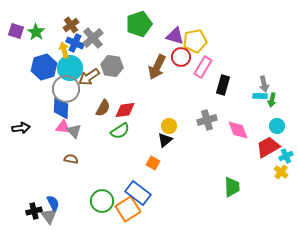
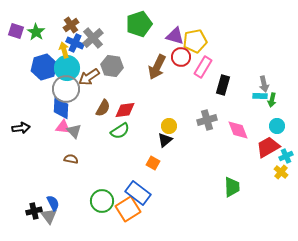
cyan circle at (70, 68): moved 3 px left
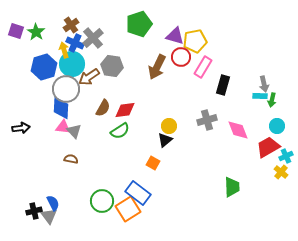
cyan circle at (67, 68): moved 5 px right, 4 px up
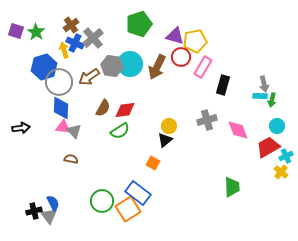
cyan circle at (72, 64): moved 58 px right
gray circle at (66, 89): moved 7 px left, 7 px up
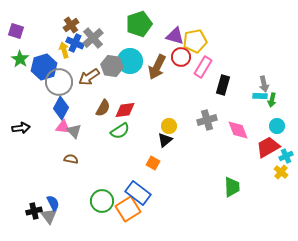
green star at (36, 32): moved 16 px left, 27 px down
cyan circle at (130, 64): moved 3 px up
blue diamond at (61, 108): rotated 25 degrees clockwise
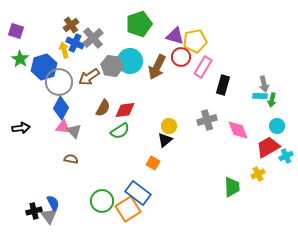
yellow cross at (281, 172): moved 23 px left, 2 px down; rotated 24 degrees clockwise
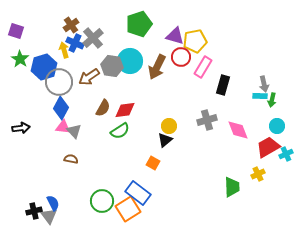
cyan cross at (286, 156): moved 2 px up
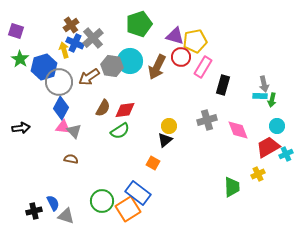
gray triangle at (49, 216): moved 17 px right; rotated 36 degrees counterclockwise
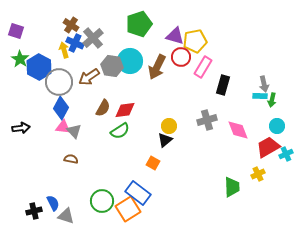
brown cross at (71, 25): rotated 21 degrees counterclockwise
blue hexagon at (44, 67): moved 5 px left; rotated 15 degrees counterclockwise
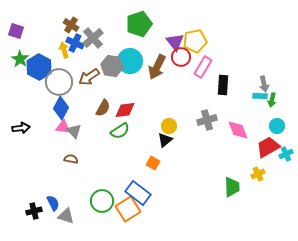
purple triangle at (175, 36): moved 6 px down; rotated 36 degrees clockwise
black rectangle at (223, 85): rotated 12 degrees counterclockwise
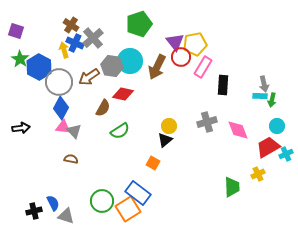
yellow pentagon at (195, 41): moved 3 px down
red diamond at (125, 110): moved 2 px left, 16 px up; rotated 20 degrees clockwise
gray cross at (207, 120): moved 2 px down
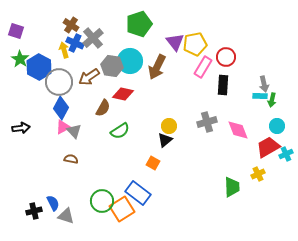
red circle at (181, 57): moved 45 px right
pink triangle at (63, 127): rotated 35 degrees counterclockwise
orange square at (128, 209): moved 6 px left
